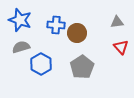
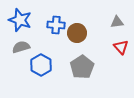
blue hexagon: moved 1 px down
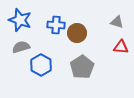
gray triangle: rotated 24 degrees clockwise
red triangle: rotated 42 degrees counterclockwise
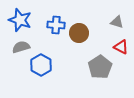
brown circle: moved 2 px right
red triangle: rotated 21 degrees clockwise
gray pentagon: moved 18 px right
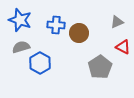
gray triangle: rotated 40 degrees counterclockwise
red triangle: moved 2 px right
blue hexagon: moved 1 px left, 2 px up
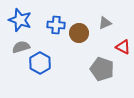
gray triangle: moved 12 px left, 1 px down
gray pentagon: moved 2 px right, 2 px down; rotated 20 degrees counterclockwise
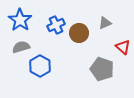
blue star: rotated 15 degrees clockwise
blue cross: rotated 30 degrees counterclockwise
red triangle: rotated 14 degrees clockwise
blue hexagon: moved 3 px down
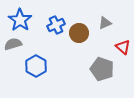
gray semicircle: moved 8 px left, 3 px up
blue hexagon: moved 4 px left
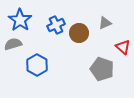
blue hexagon: moved 1 px right, 1 px up
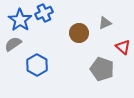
blue cross: moved 12 px left, 12 px up
gray semicircle: rotated 18 degrees counterclockwise
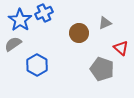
red triangle: moved 2 px left, 1 px down
